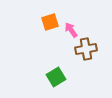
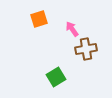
orange square: moved 11 px left, 3 px up
pink arrow: moved 1 px right, 1 px up
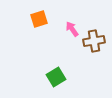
brown cross: moved 8 px right, 8 px up
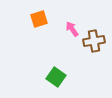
green square: rotated 24 degrees counterclockwise
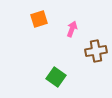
pink arrow: rotated 56 degrees clockwise
brown cross: moved 2 px right, 10 px down
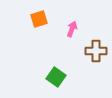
brown cross: rotated 10 degrees clockwise
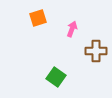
orange square: moved 1 px left, 1 px up
